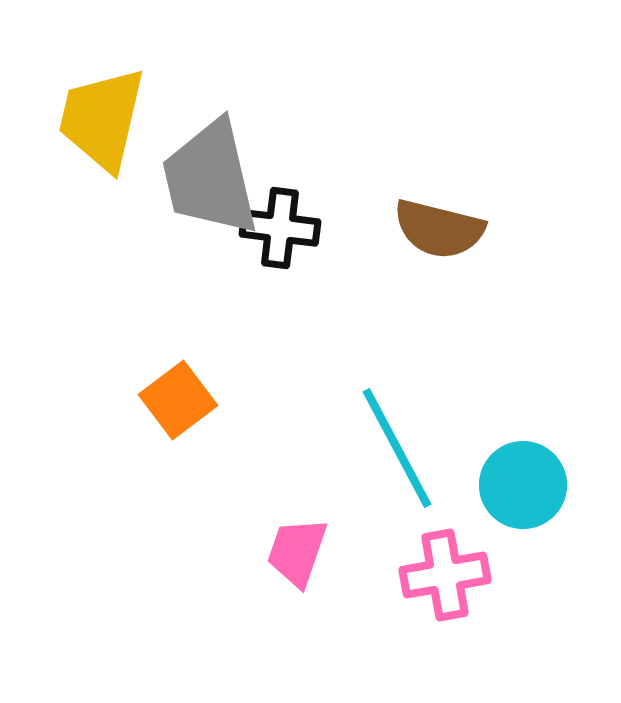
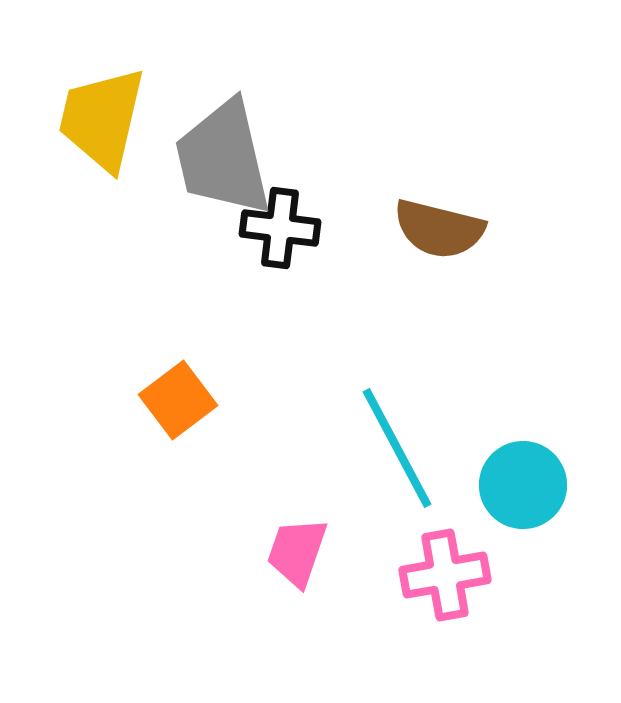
gray trapezoid: moved 13 px right, 20 px up
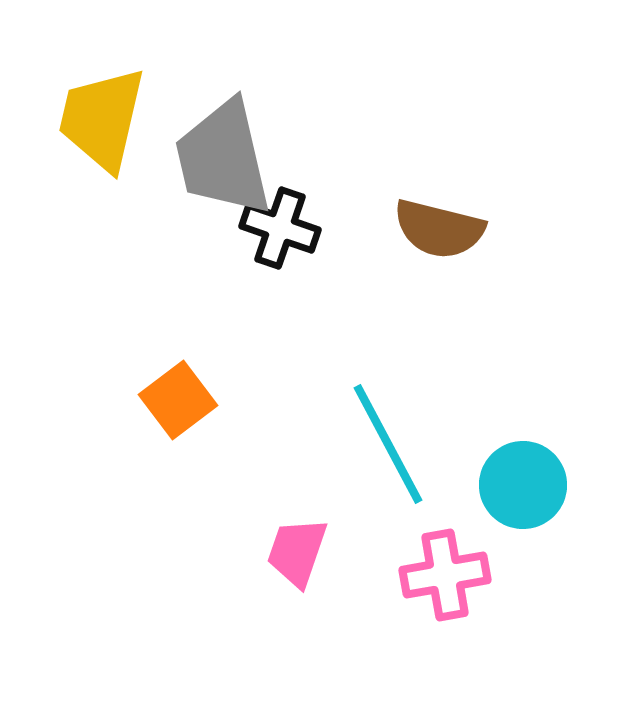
black cross: rotated 12 degrees clockwise
cyan line: moved 9 px left, 4 px up
